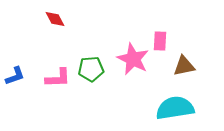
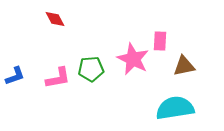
pink L-shape: rotated 8 degrees counterclockwise
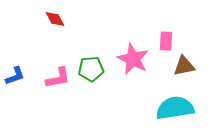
pink rectangle: moved 6 px right
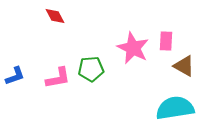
red diamond: moved 3 px up
pink star: moved 11 px up
brown triangle: rotated 40 degrees clockwise
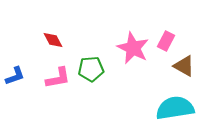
red diamond: moved 2 px left, 24 px down
pink rectangle: rotated 24 degrees clockwise
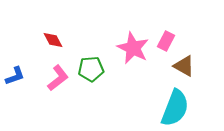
pink L-shape: rotated 28 degrees counterclockwise
cyan semicircle: rotated 120 degrees clockwise
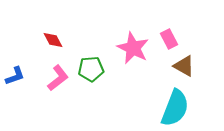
pink rectangle: moved 3 px right, 2 px up; rotated 54 degrees counterclockwise
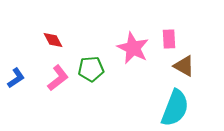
pink rectangle: rotated 24 degrees clockwise
blue L-shape: moved 1 px right, 2 px down; rotated 15 degrees counterclockwise
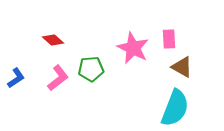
red diamond: rotated 20 degrees counterclockwise
brown triangle: moved 2 px left, 1 px down
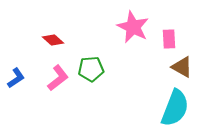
pink star: moved 21 px up
